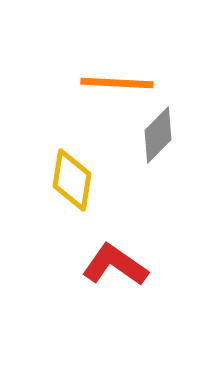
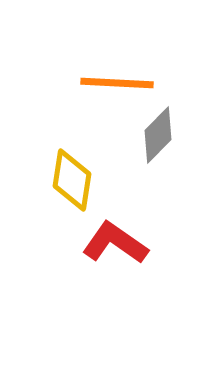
red L-shape: moved 22 px up
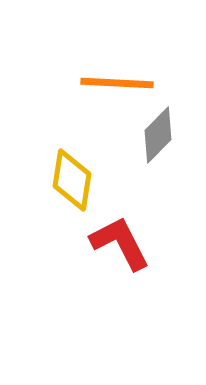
red L-shape: moved 5 px right; rotated 28 degrees clockwise
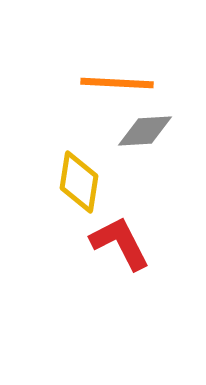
gray diamond: moved 13 px left, 4 px up; rotated 42 degrees clockwise
yellow diamond: moved 7 px right, 2 px down
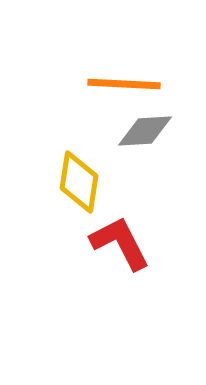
orange line: moved 7 px right, 1 px down
